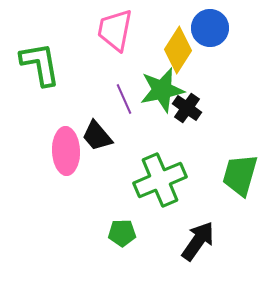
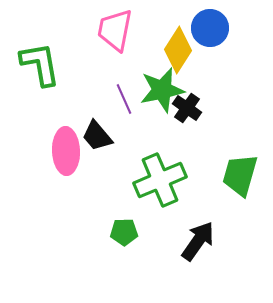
green pentagon: moved 2 px right, 1 px up
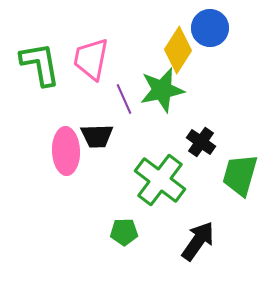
pink trapezoid: moved 24 px left, 29 px down
black cross: moved 14 px right, 34 px down
black trapezoid: rotated 52 degrees counterclockwise
green cross: rotated 30 degrees counterclockwise
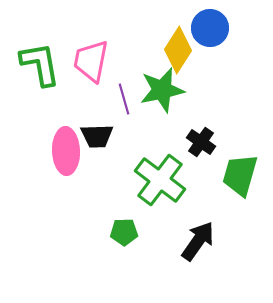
pink trapezoid: moved 2 px down
purple line: rotated 8 degrees clockwise
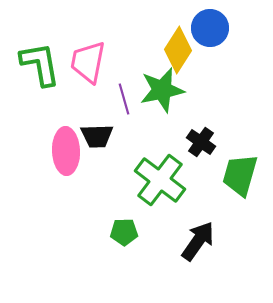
pink trapezoid: moved 3 px left, 1 px down
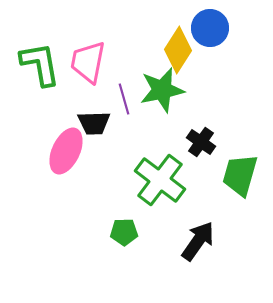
black trapezoid: moved 3 px left, 13 px up
pink ellipse: rotated 27 degrees clockwise
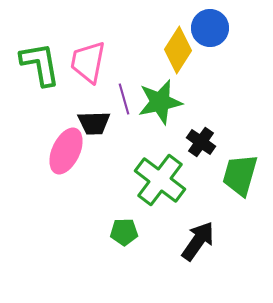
green star: moved 2 px left, 12 px down
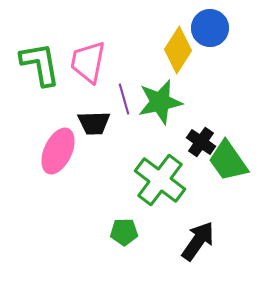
pink ellipse: moved 8 px left
green trapezoid: moved 12 px left, 14 px up; rotated 51 degrees counterclockwise
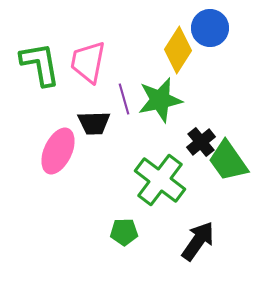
green star: moved 2 px up
black cross: rotated 16 degrees clockwise
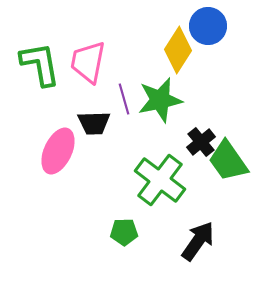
blue circle: moved 2 px left, 2 px up
